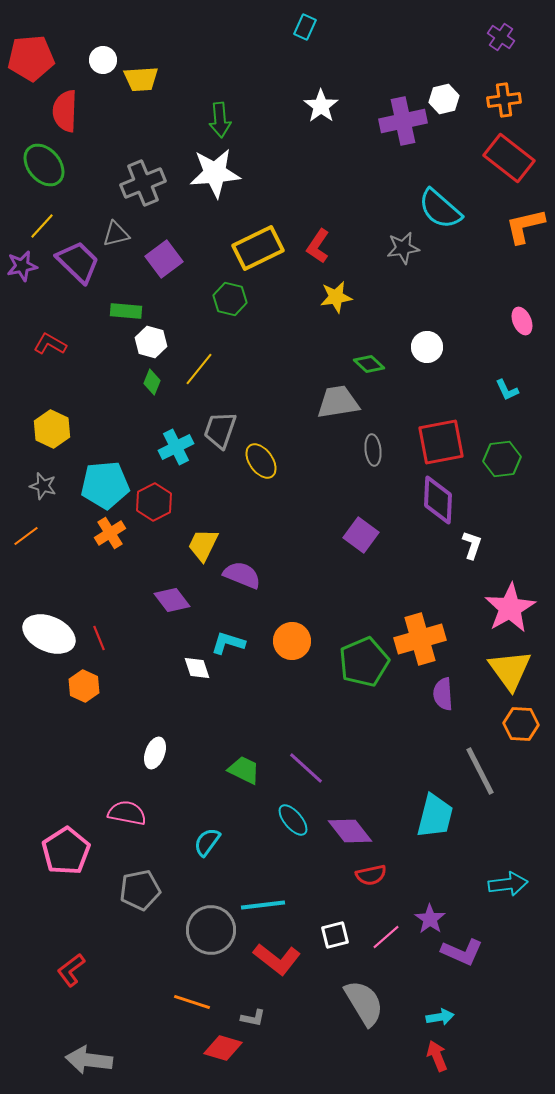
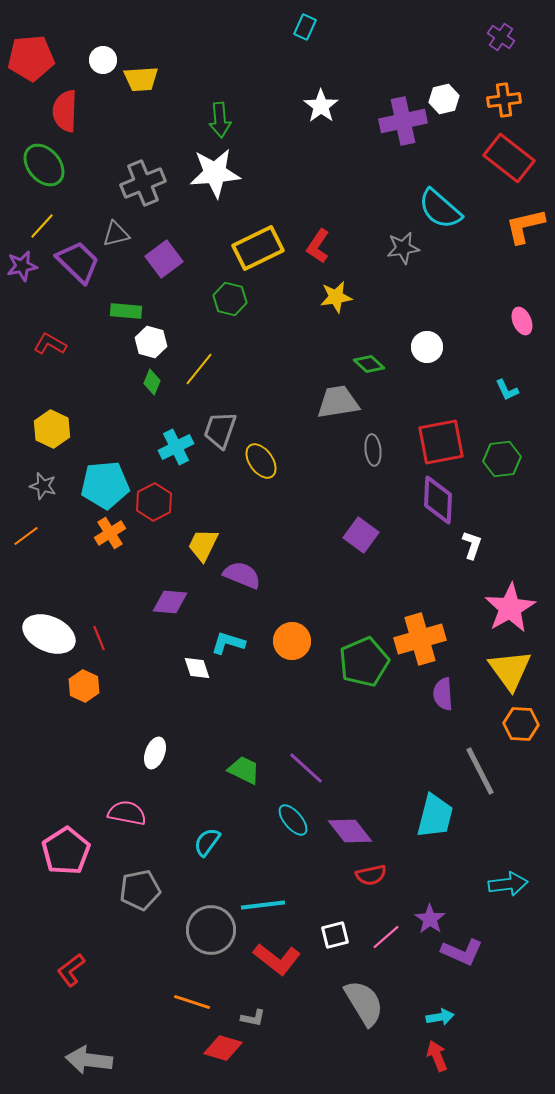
purple diamond at (172, 600): moved 2 px left, 2 px down; rotated 48 degrees counterclockwise
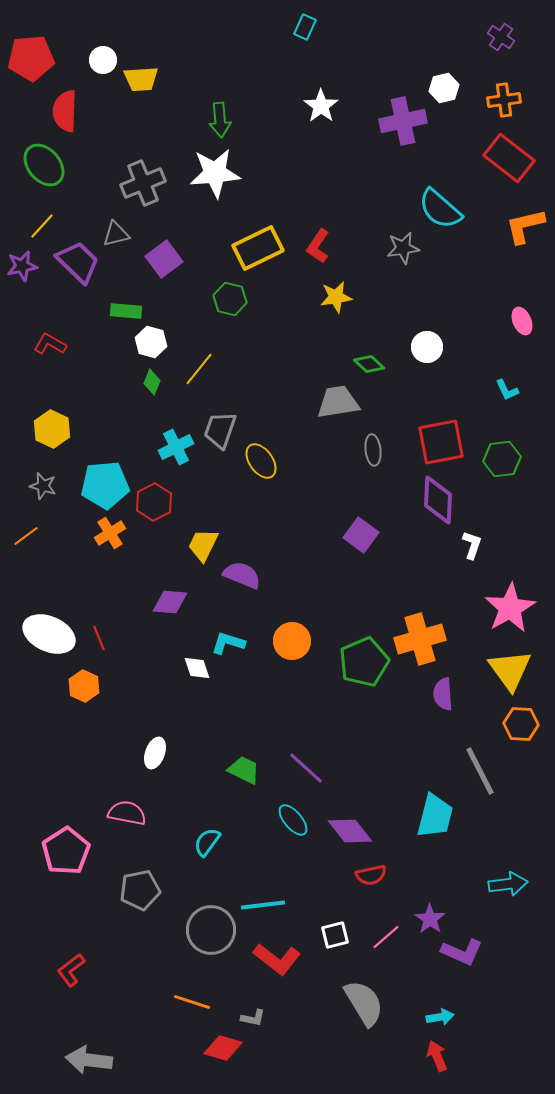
white hexagon at (444, 99): moved 11 px up
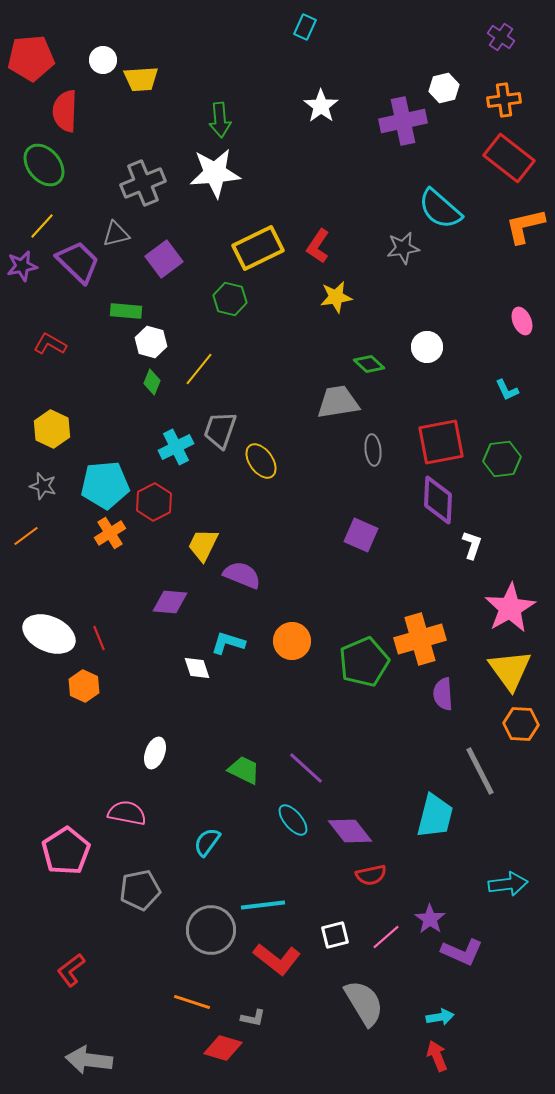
purple square at (361, 535): rotated 12 degrees counterclockwise
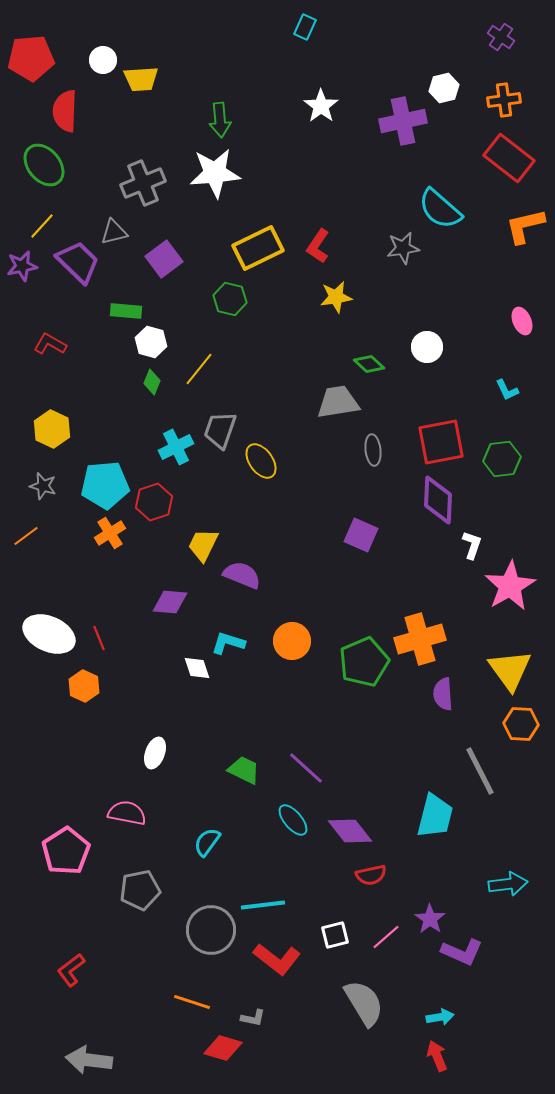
gray triangle at (116, 234): moved 2 px left, 2 px up
red hexagon at (154, 502): rotated 9 degrees clockwise
pink star at (510, 608): moved 22 px up
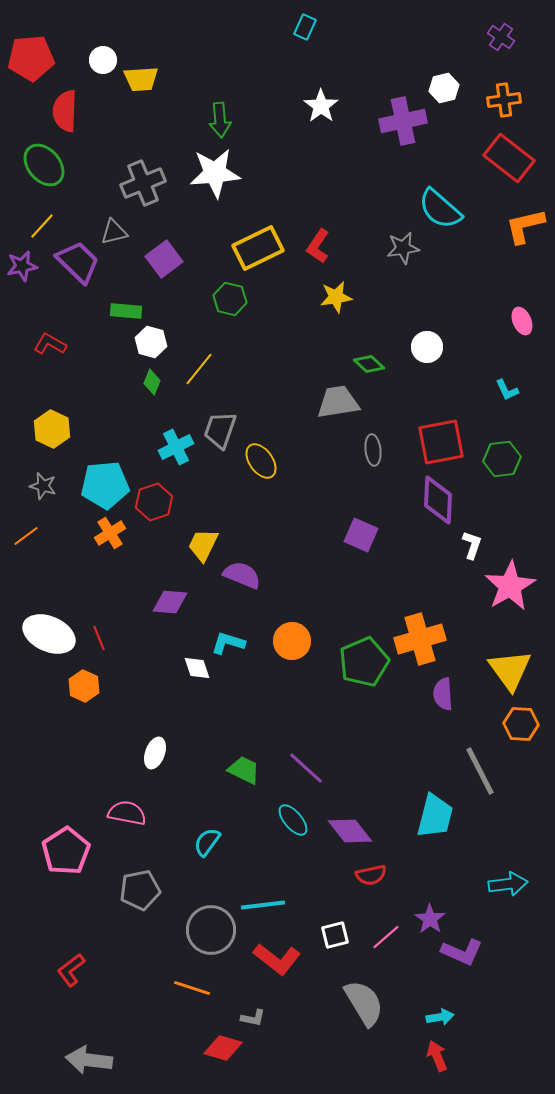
orange line at (192, 1002): moved 14 px up
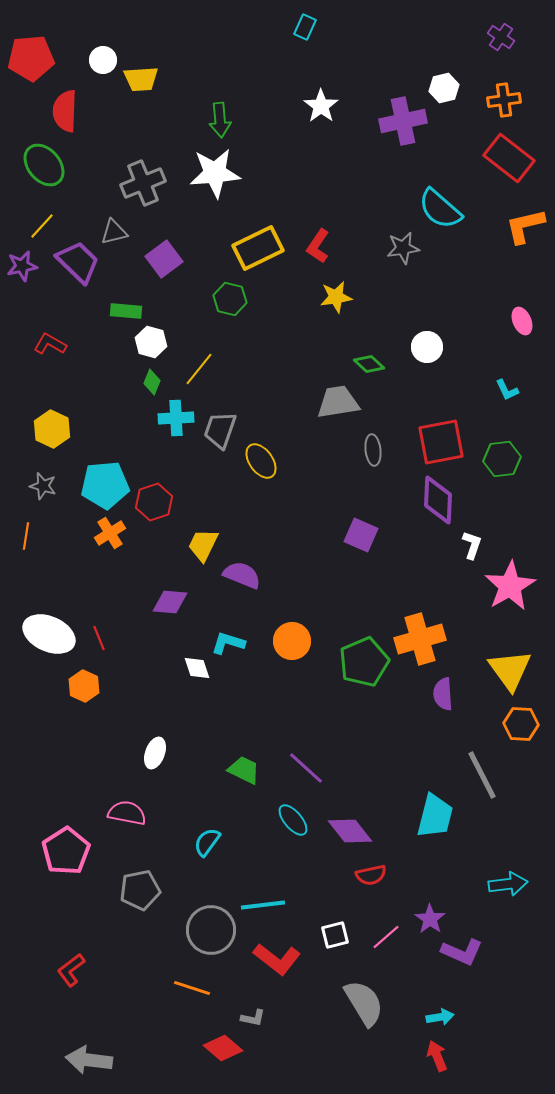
cyan cross at (176, 447): moved 29 px up; rotated 24 degrees clockwise
orange line at (26, 536): rotated 44 degrees counterclockwise
gray line at (480, 771): moved 2 px right, 4 px down
red diamond at (223, 1048): rotated 24 degrees clockwise
